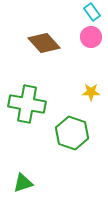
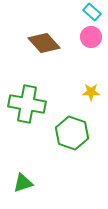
cyan rectangle: rotated 12 degrees counterclockwise
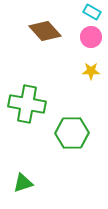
cyan rectangle: rotated 12 degrees counterclockwise
brown diamond: moved 1 px right, 12 px up
yellow star: moved 21 px up
green hexagon: rotated 20 degrees counterclockwise
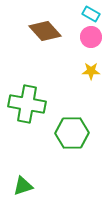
cyan rectangle: moved 1 px left, 2 px down
green triangle: moved 3 px down
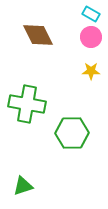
brown diamond: moved 7 px left, 4 px down; rotated 16 degrees clockwise
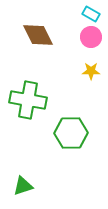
green cross: moved 1 px right, 4 px up
green hexagon: moved 1 px left
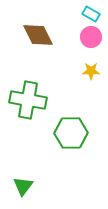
green triangle: rotated 35 degrees counterclockwise
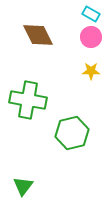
green hexagon: moved 1 px right; rotated 12 degrees counterclockwise
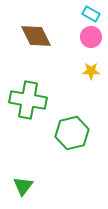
brown diamond: moved 2 px left, 1 px down
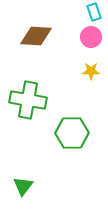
cyan rectangle: moved 3 px right, 2 px up; rotated 42 degrees clockwise
brown diamond: rotated 60 degrees counterclockwise
green hexagon: rotated 12 degrees clockwise
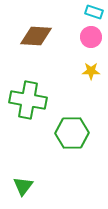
cyan rectangle: rotated 54 degrees counterclockwise
